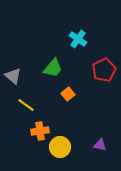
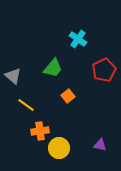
orange square: moved 2 px down
yellow circle: moved 1 px left, 1 px down
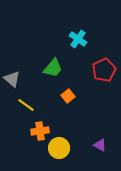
gray triangle: moved 1 px left, 3 px down
purple triangle: rotated 16 degrees clockwise
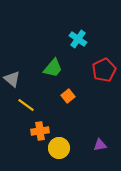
purple triangle: rotated 40 degrees counterclockwise
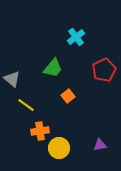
cyan cross: moved 2 px left, 2 px up; rotated 18 degrees clockwise
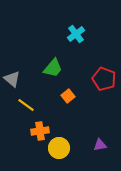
cyan cross: moved 3 px up
red pentagon: moved 9 px down; rotated 25 degrees counterclockwise
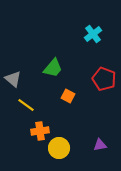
cyan cross: moved 17 px right
gray triangle: moved 1 px right
orange square: rotated 24 degrees counterclockwise
